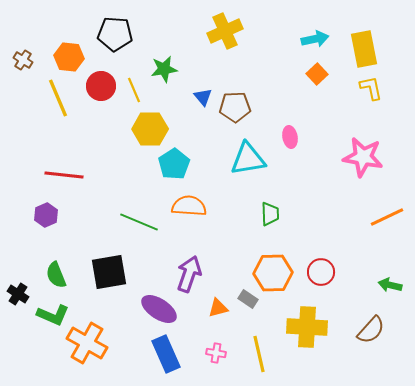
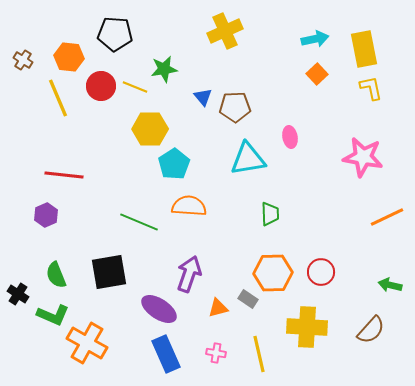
yellow line at (134, 90): moved 1 px right, 3 px up; rotated 45 degrees counterclockwise
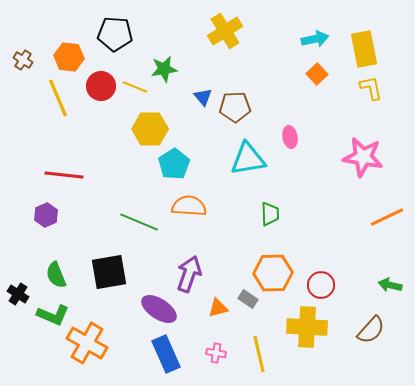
yellow cross at (225, 31): rotated 8 degrees counterclockwise
red circle at (321, 272): moved 13 px down
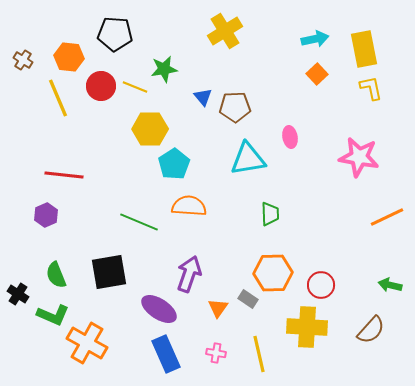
pink star at (363, 157): moved 4 px left
orange triangle at (218, 308): rotated 40 degrees counterclockwise
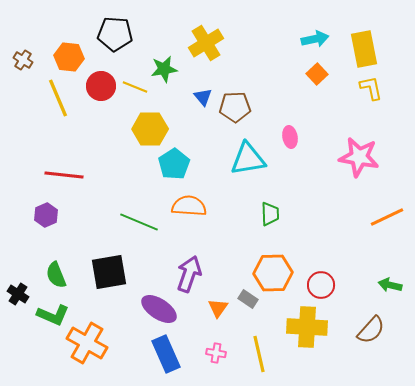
yellow cross at (225, 31): moved 19 px left, 12 px down
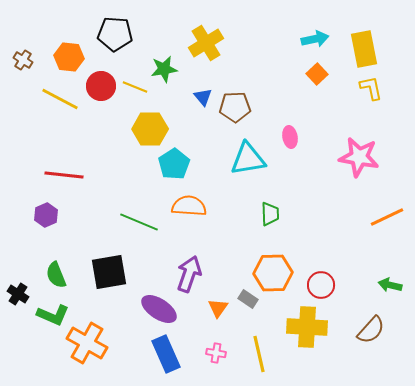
yellow line at (58, 98): moved 2 px right, 1 px down; rotated 39 degrees counterclockwise
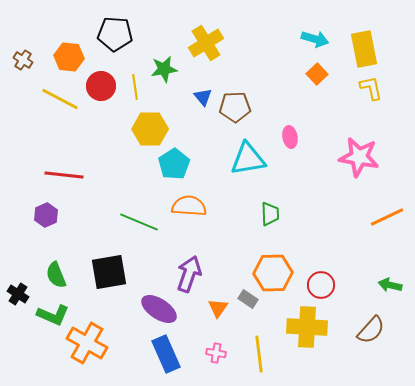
cyan arrow at (315, 39): rotated 28 degrees clockwise
yellow line at (135, 87): rotated 60 degrees clockwise
yellow line at (259, 354): rotated 6 degrees clockwise
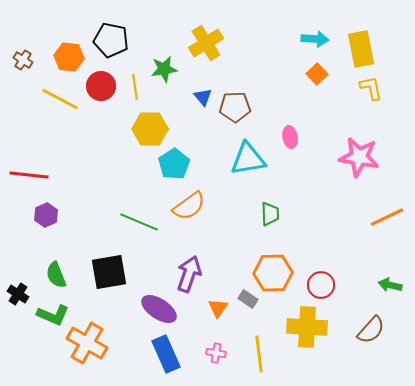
black pentagon at (115, 34): moved 4 px left, 6 px down; rotated 8 degrees clockwise
cyan arrow at (315, 39): rotated 12 degrees counterclockwise
yellow rectangle at (364, 49): moved 3 px left
red line at (64, 175): moved 35 px left
orange semicircle at (189, 206): rotated 140 degrees clockwise
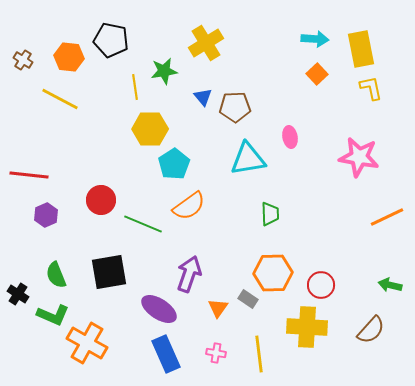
green star at (164, 69): moved 2 px down
red circle at (101, 86): moved 114 px down
green line at (139, 222): moved 4 px right, 2 px down
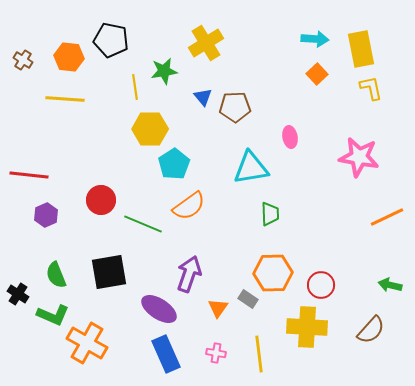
yellow line at (60, 99): moved 5 px right; rotated 24 degrees counterclockwise
cyan triangle at (248, 159): moved 3 px right, 9 px down
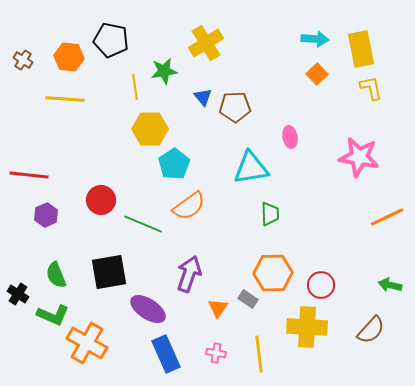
purple ellipse at (159, 309): moved 11 px left
